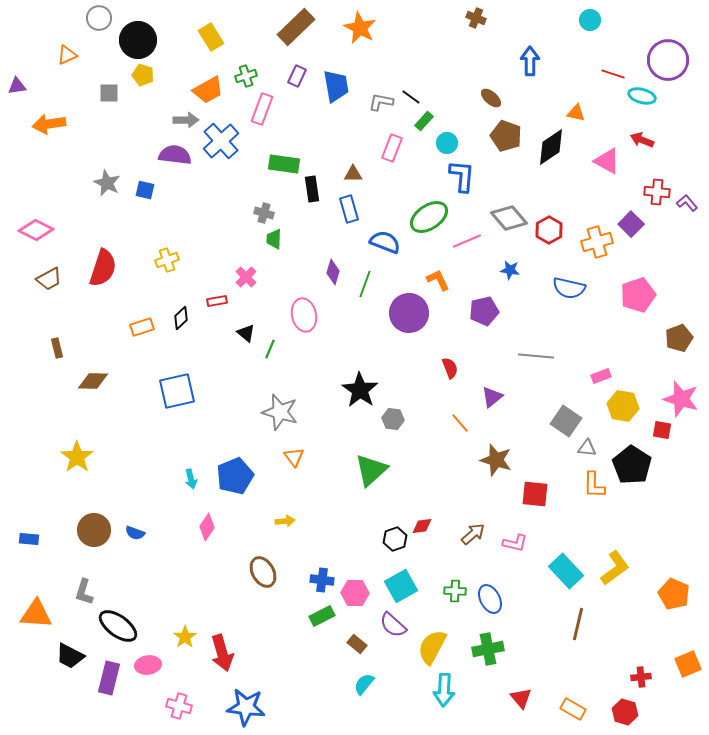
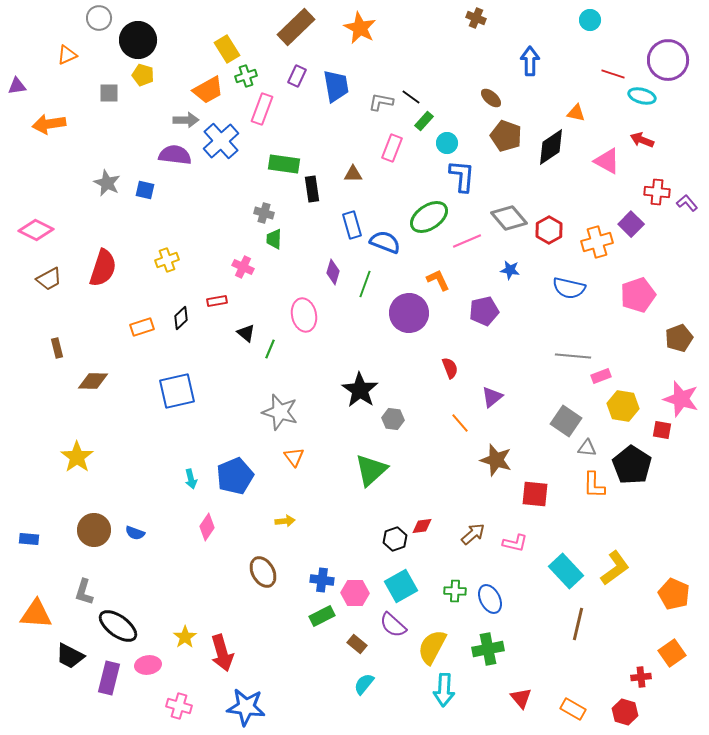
yellow rectangle at (211, 37): moved 16 px right, 12 px down
blue rectangle at (349, 209): moved 3 px right, 16 px down
pink cross at (246, 277): moved 3 px left, 10 px up; rotated 20 degrees counterclockwise
gray line at (536, 356): moved 37 px right
orange square at (688, 664): moved 16 px left, 11 px up; rotated 12 degrees counterclockwise
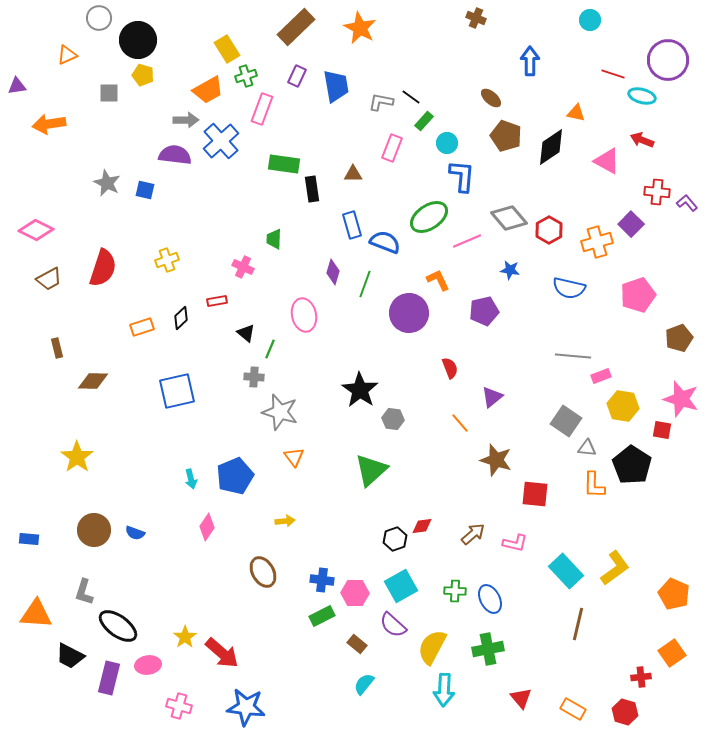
gray cross at (264, 213): moved 10 px left, 164 px down; rotated 12 degrees counterclockwise
red arrow at (222, 653): rotated 33 degrees counterclockwise
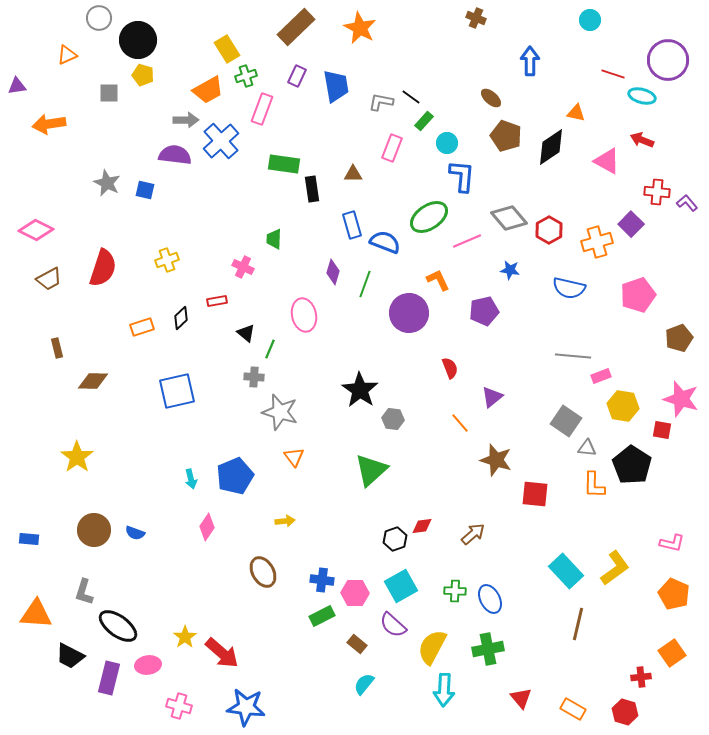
pink L-shape at (515, 543): moved 157 px right
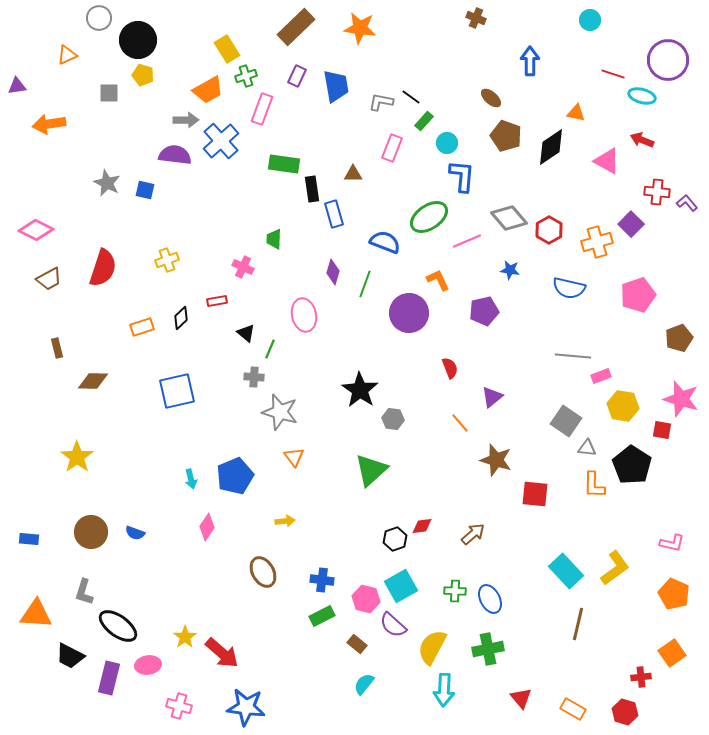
orange star at (360, 28): rotated 20 degrees counterclockwise
blue rectangle at (352, 225): moved 18 px left, 11 px up
brown circle at (94, 530): moved 3 px left, 2 px down
pink hexagon at (355, 593): moved 11 px right, 6 px down; rotated 12 degrees clockwise
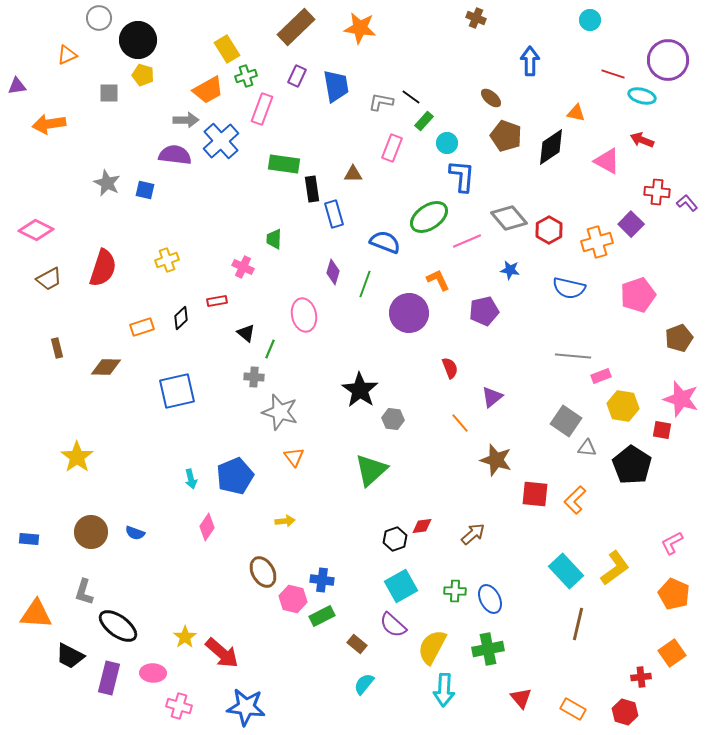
brown diamond at (93, 381): moved 13 px right, 14 px up
orange L-shape at (594, 485): moved 19 px left, 15 px down; rotated 44 degrees clockwise
pink L-shape at (672, 543): rotated 140 degrees clockwise
pink hexagon at (366, 599): moved 73 px left
pink ellipse at (148, 665): moved 5 px right, 8 px down; rotated 10 degrees clockwise
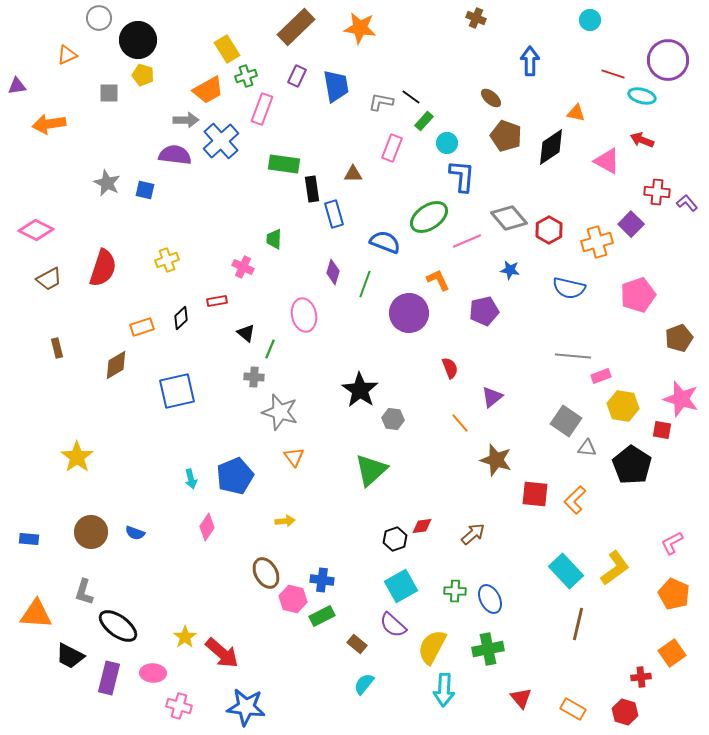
brown diamond at (106, 367): moved 10 px right, 2 px up; rotated 32 degrees counterclockwise
brown ellipse at (263, 572): moved 3 px right, 1 px down
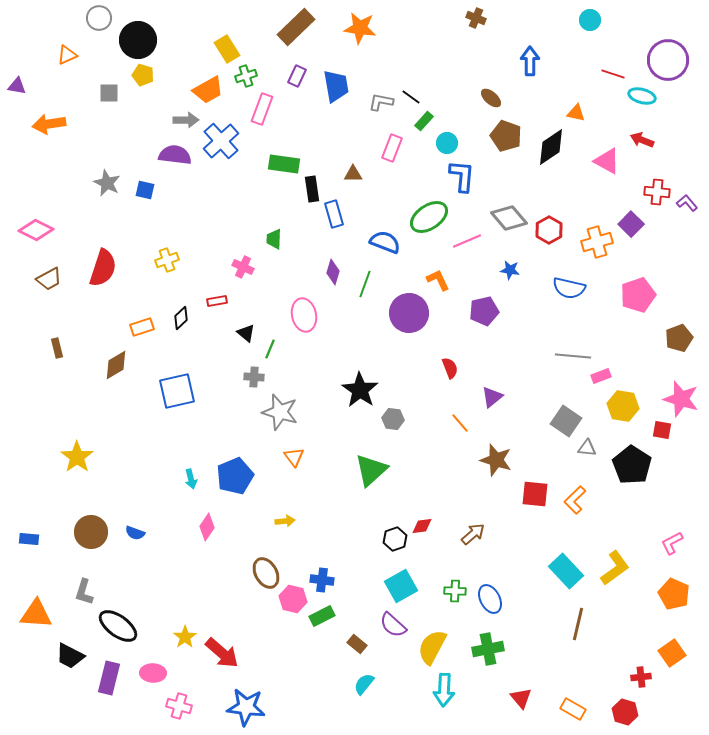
purple triangle at (17, 86): rotated 18 degrees clockwise
